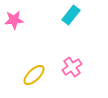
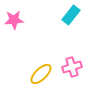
pink cross: rotated 18 degrees clockwise
yellow ellipse: moved 7 px right, 1 px up
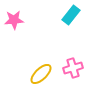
pink cross: moved 1 px right, 1 px down
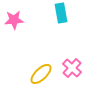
cyan rectangle: moved 10 px left, 2 px up; rotated 48 degrees counterclockwise
pink cross: moved 1 px left; rotated 30 degrees counterclockwise
